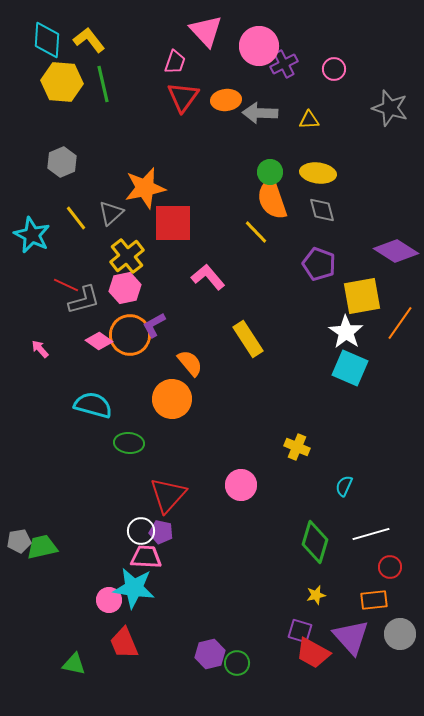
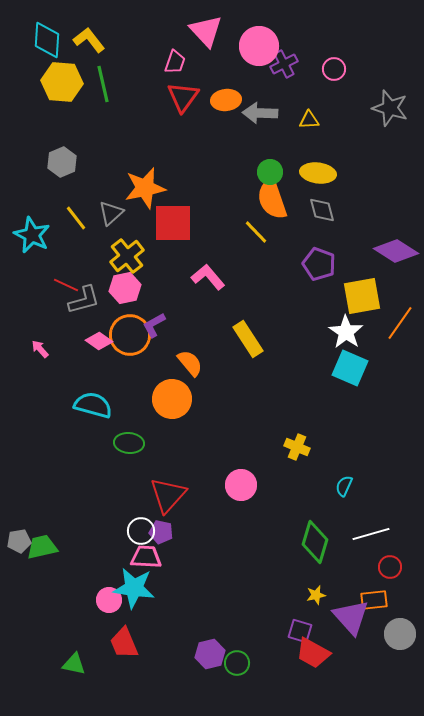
purple triangle at (351, 637): moved 20 px up
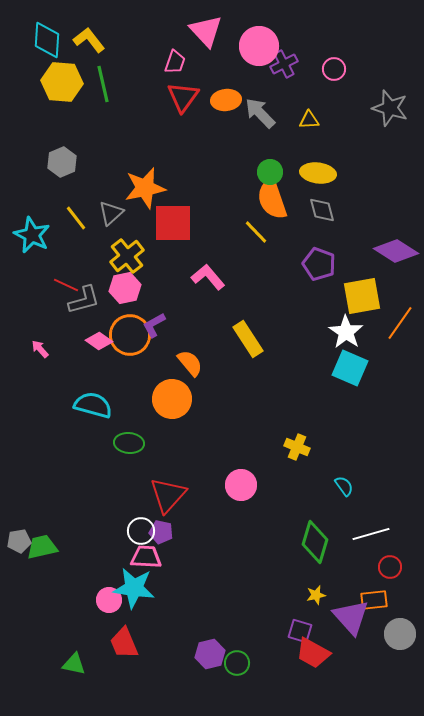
gray arrow at (260, 113): rotated 44 degrees clockwise
cyan semicircle at (344, 486): rotated 120 degrees clockwise
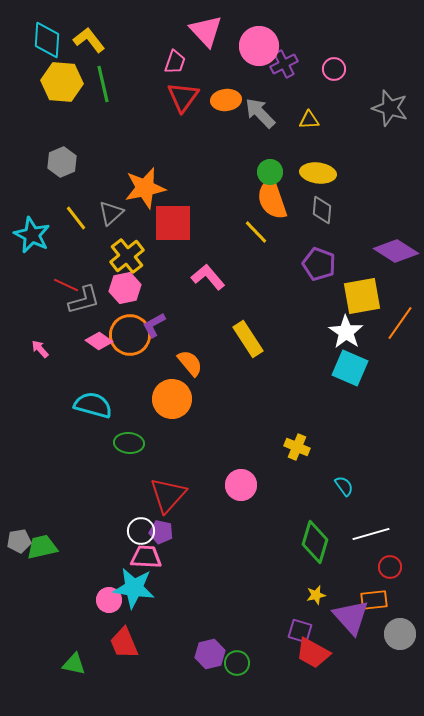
gray diamond at (322, 210): rotated 20 degrees clockwise
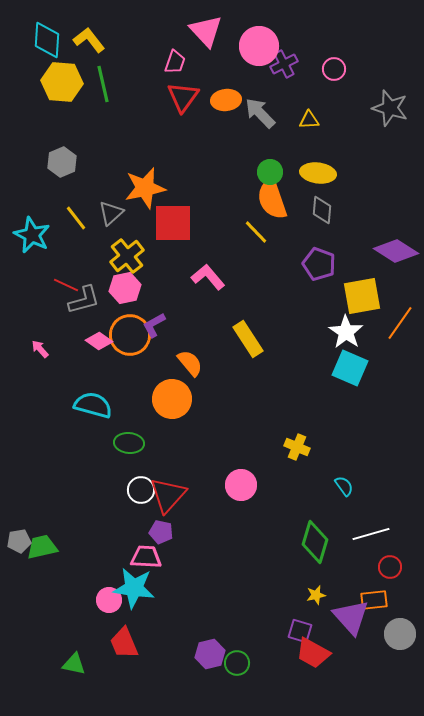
white circle at (141, 531): moved 41 px up
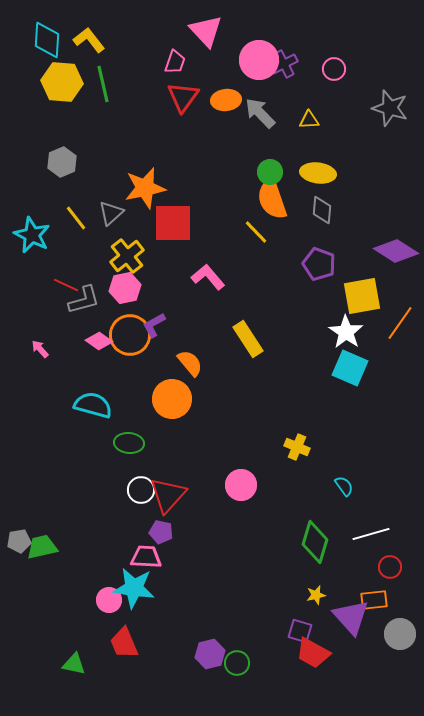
pink circle at (259, 46): moved 14 px down
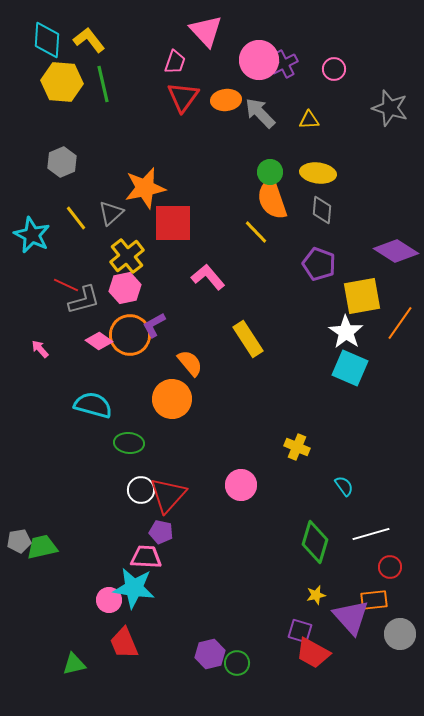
green triangle at (74, 664): rotated 25 degrees counterclockwise
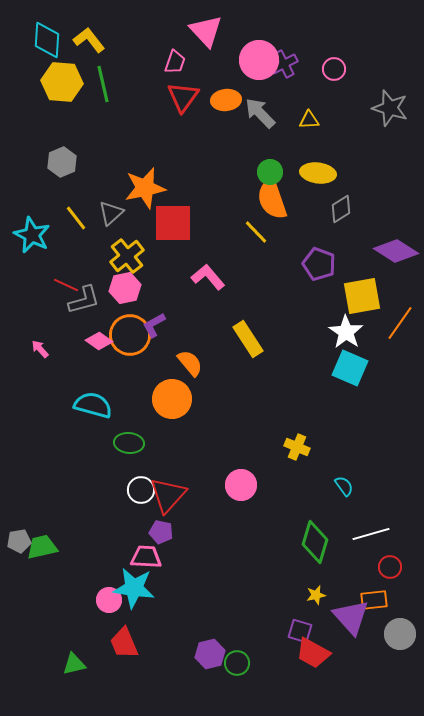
gray diamond at (322, 210): moved 19 px right, 1 px up; rotated 52 degrees clockwise
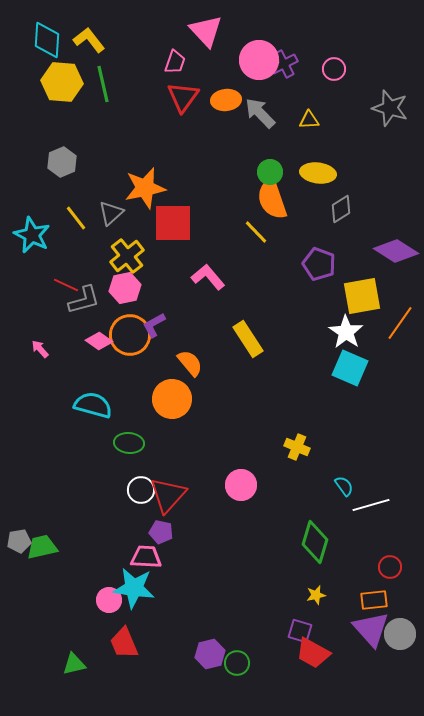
white line at (371, 534): moved 29 px up
purple triangle at (351, 617): moved 20 px right, 12 px down
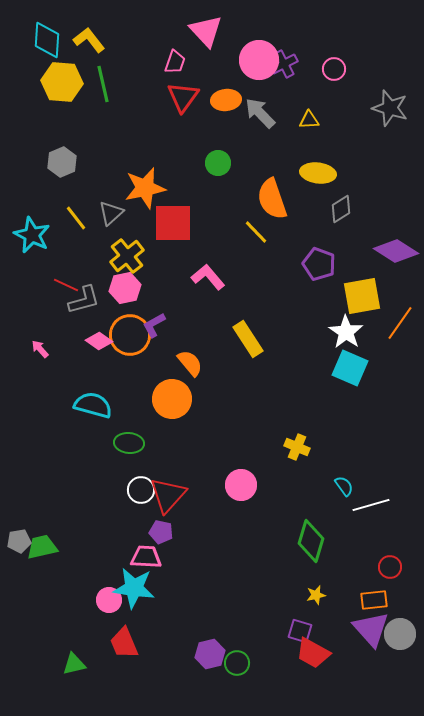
green circle at (270, 172): moved 52 px left, 9 px up
green diamond at (315, 542): moved 4 px left, 1 px up
